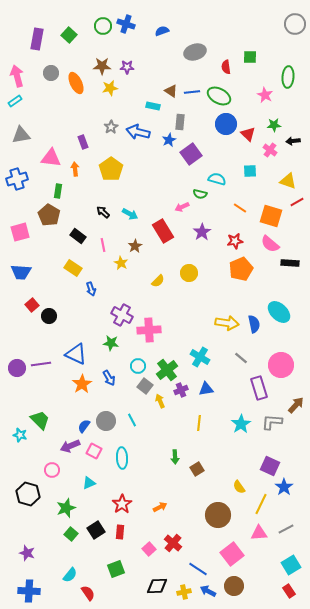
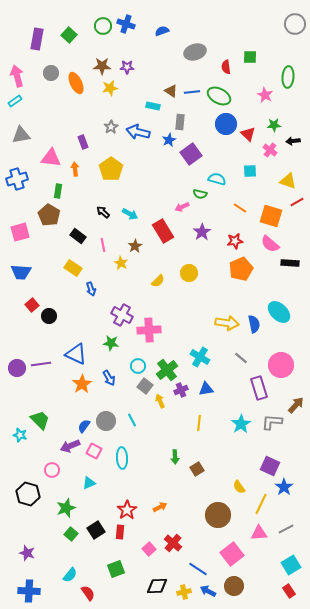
red star at (122, 504): moved 5 px right, 6 px down
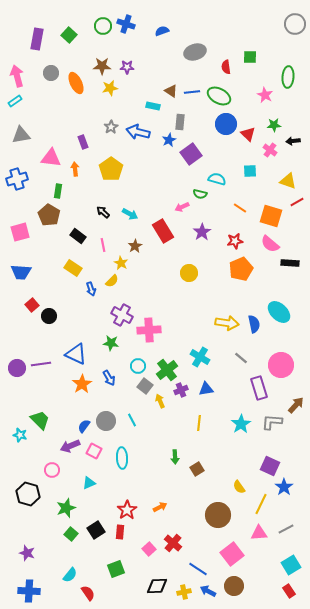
yellow semicircle at (158, 281): moved 46 px left
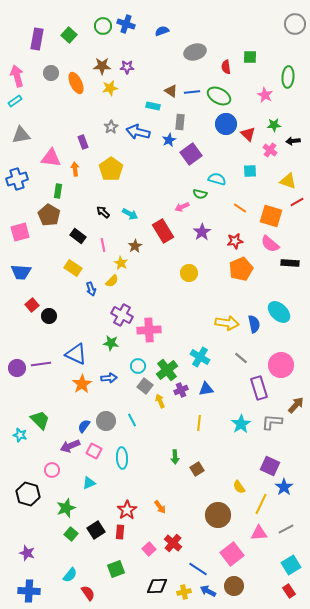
blue arrow at (109, 378): rotated 63 degrees counterclockwise
orange arrow at (160, 507): rotated 80 degrees clockwise
